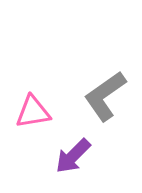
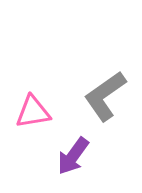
purple arrow: rotated 9 degrees counterclockwise
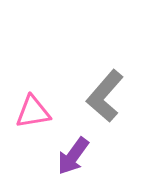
gray L-shape: rotated 14 degrees counterclockwise
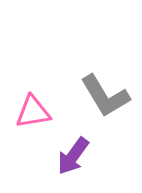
gray L-shape: rotated 72 degrees counterclockwise
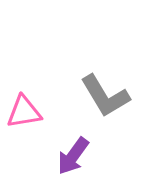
pink triangle: moved 9 px left
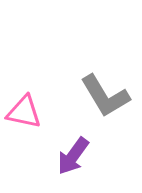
pink triangle: rotated 21 degrees clockwise
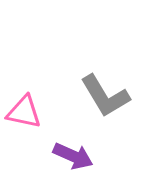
purple arrow: rotated 102 degrees counterclockwise
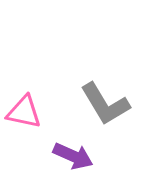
gray L-shape: moved 8 px down
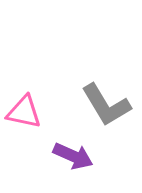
gray L-shape: moved 1 px right, 1 px down
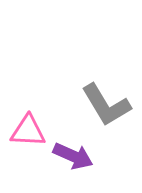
pink triangle: moved 4 px right, 19 px down; rotated 9 degrees counterclockwise
